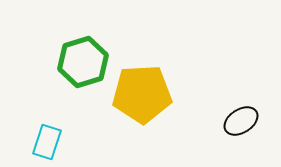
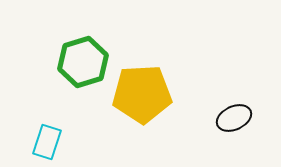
black ellipse: moved 7 px left, 3 px up; rotated 8 degrees clockwise
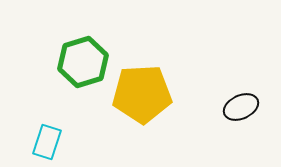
black ellipse: moved 7 px right, 11 px up
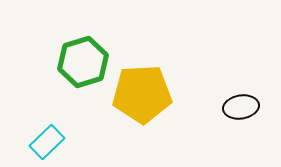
black ellipse: rotated 16 degrees clockwise
cyan rectangle: rotated 28 degrees clockwise
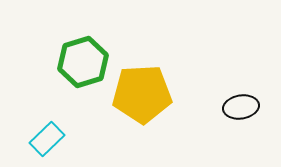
cyan rectangle: moved 3 px up
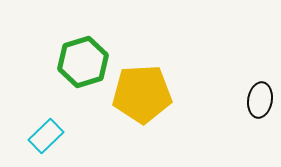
black ellipse: moved 19 px right, 7 px up; rotated 72 degrees counterclockwise
cyan rectangle: moved 1 px left, 3 px up
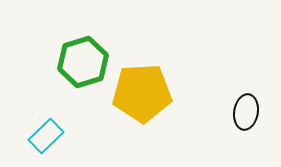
yellow pentagon: moved 1 px up
black ellipse: moved 14 px left, 12 px down
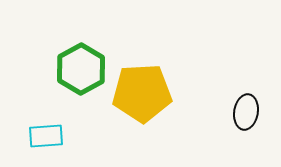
green hexagon: moved 2 px left, 7 px down; rotated 12 degrees counterclockwise
cyan rectangle: rotated 40 degrees clockwise
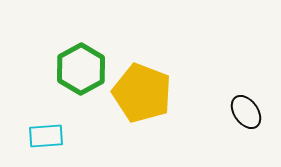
yellow pentagon: rotated 24 degrees clockwise
black ellipse: rotated 44 degrees counterclockwise
